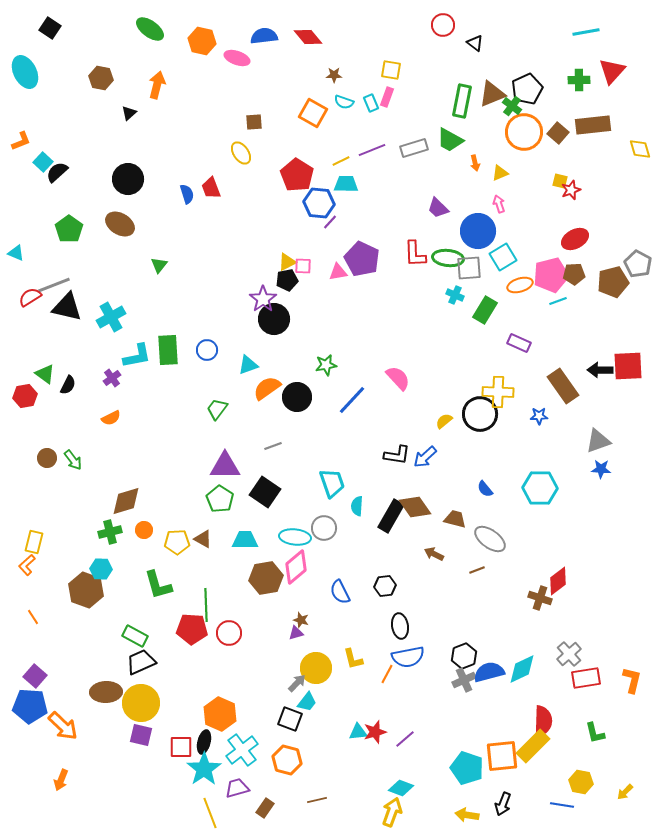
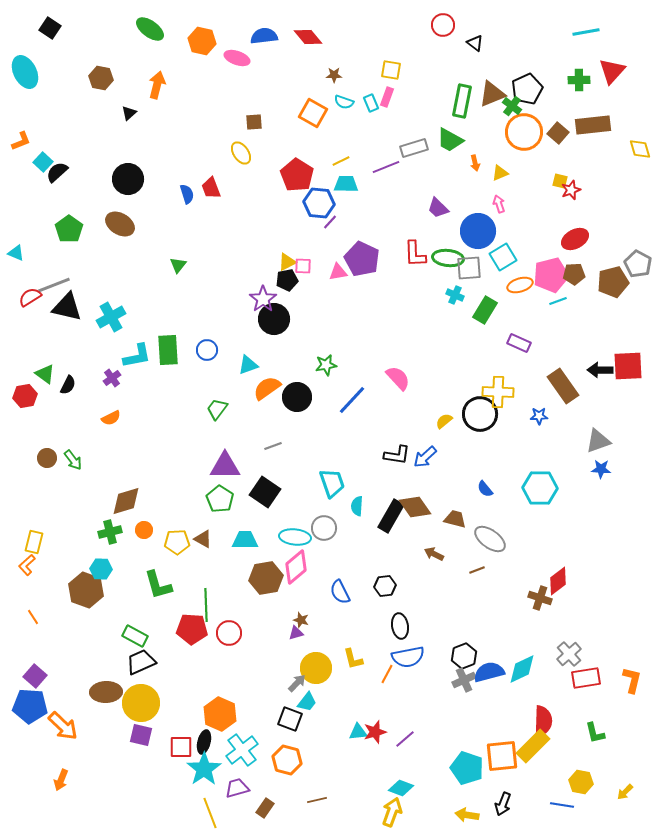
purple line at (372, 150): moved 14 px right, 17 px down
green triangle at (159, 265): moved 19 px right
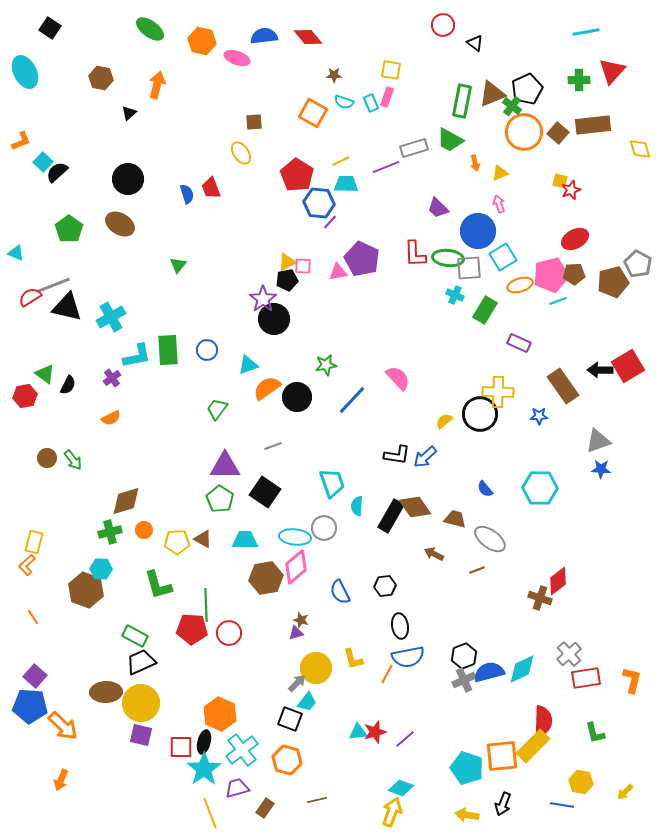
red square at (628, 366): rotated 28 degrees counterclockwise
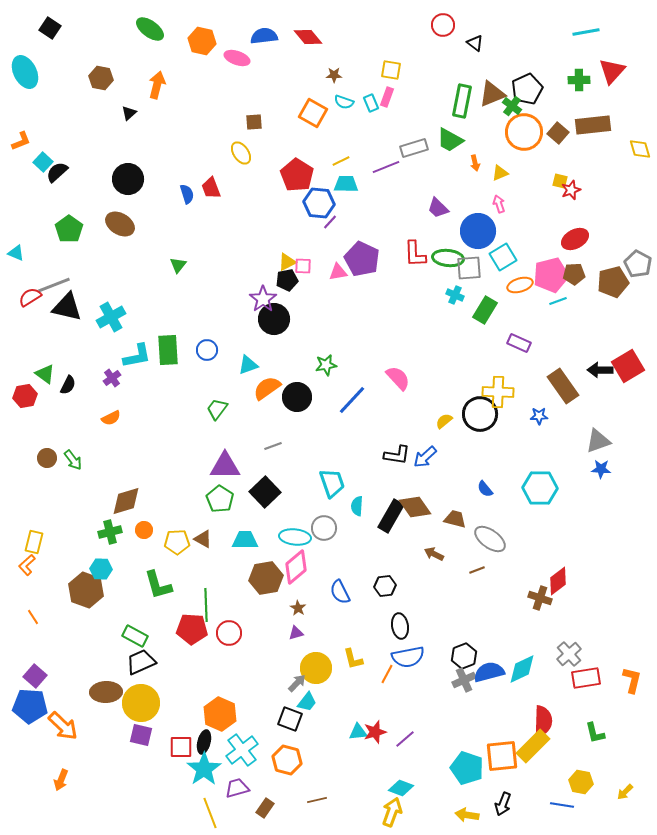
black square at (265, 492): rotated 12 degrees clockwise
brown star at (301, 620): moved 3 px left, 12 px up; rotated 14 degrees clockwise
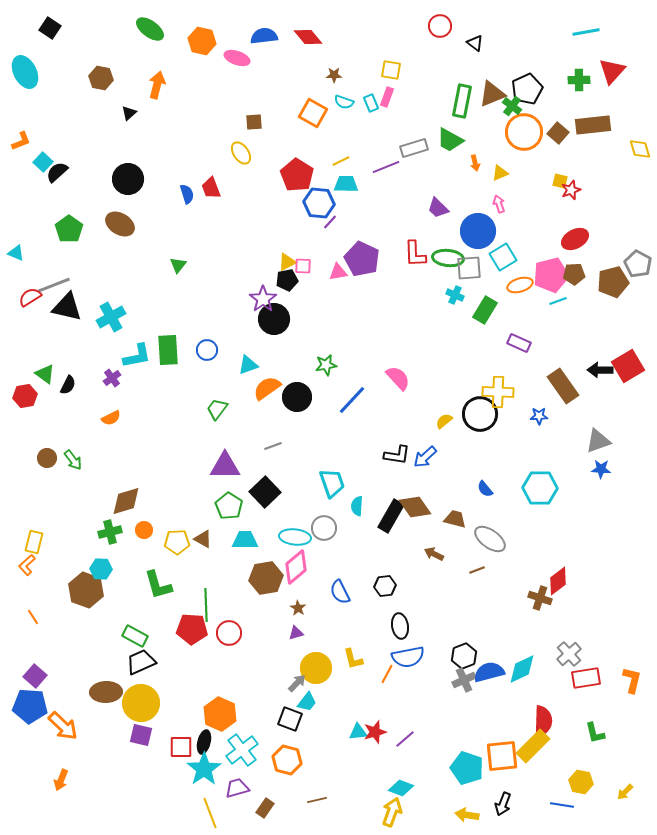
red circle at (443, 25): moved 3 px left, 1 px down
green pentagon at (220, 499): moved 9 px right, 7 px down
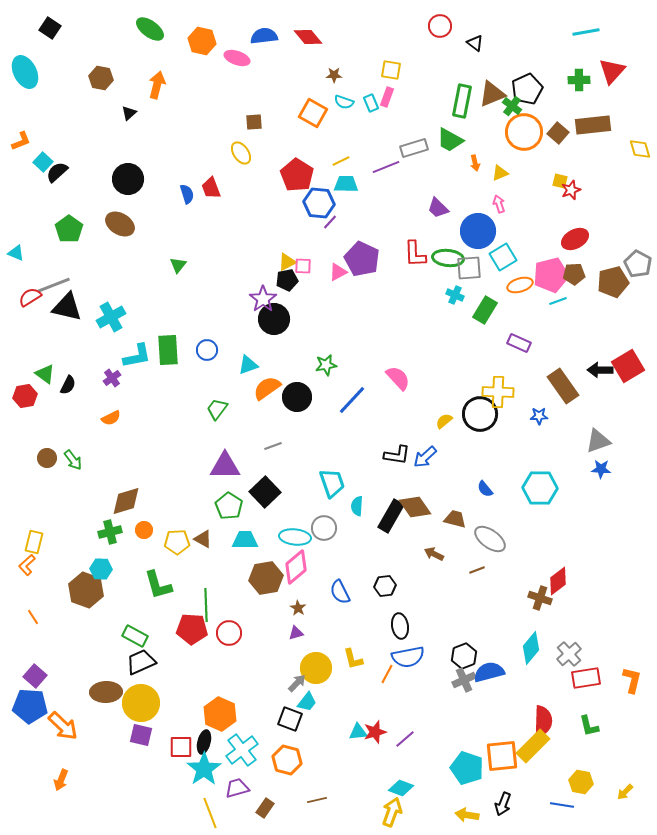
pink triangle at (338, 272): rotated 18 degrees counterclockwise
cyan diamond at (522, 669): moved 9 px right, 21 px up; rotated 24 degrees counterclockwise
green L-shape at (595, 733): moved 6 px left, 7 px up
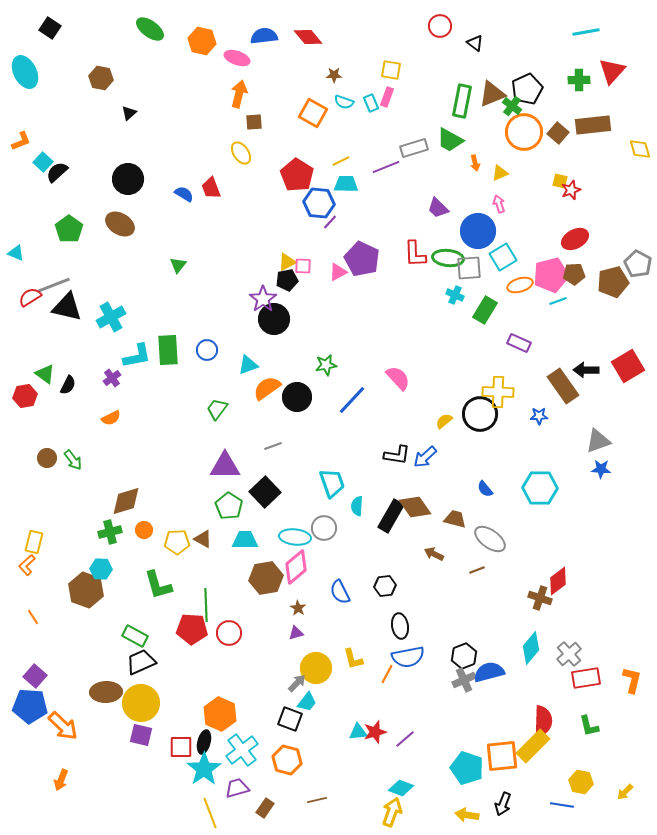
orange arrow at (157, 85): moved 82 px right, 9 px down
blue semicircle at (187, 194): moved 3 px left; rotated 42 degrees counterclockwise
black arrow at (600, 370): moved 14 px left
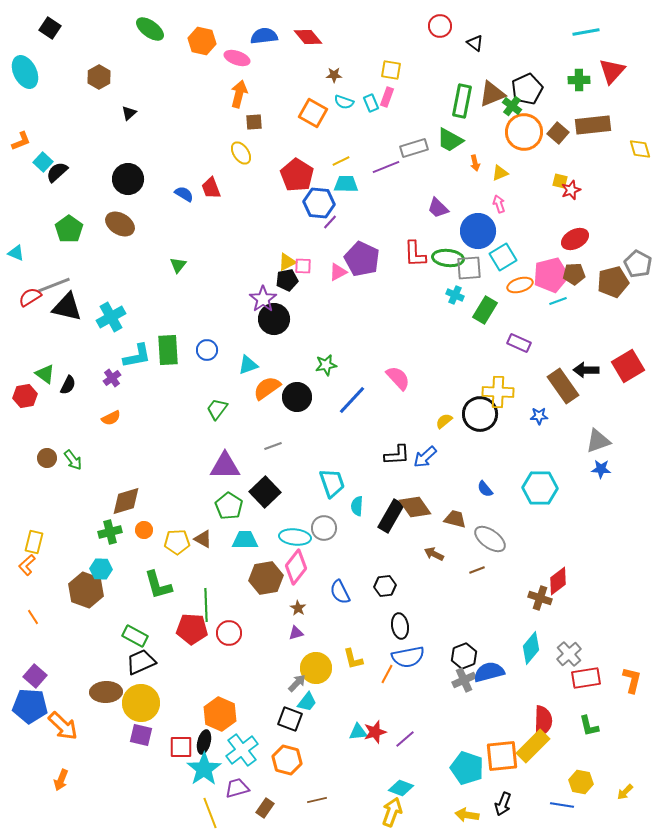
brown hexagon at (101, 78): moved 2 px left, 1 px up; rotated 20 degrees clockwise
black L-shape at (397, 455): rotated 12 degrees counterclockwise
pink diamond at (296, 567): rotated 12 degrees counterclockwise
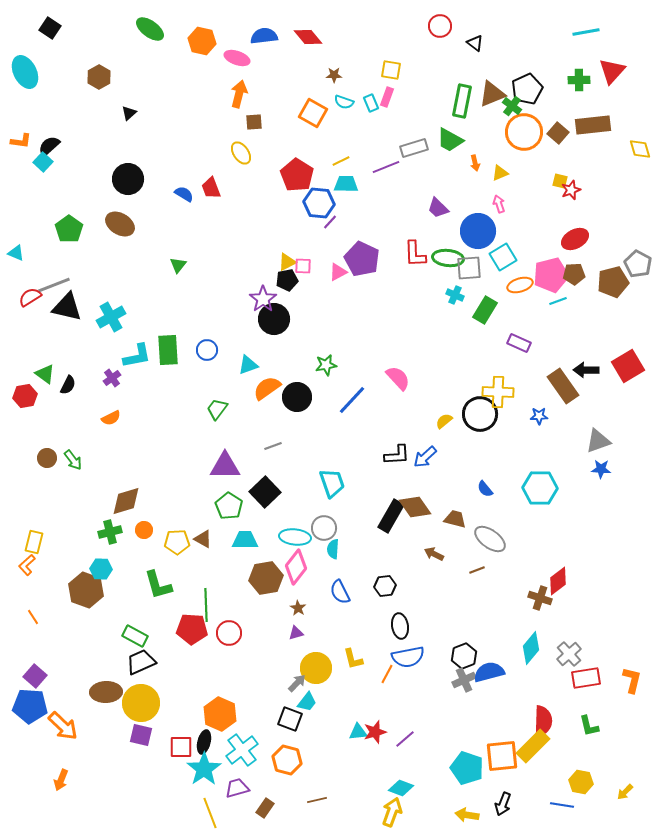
orange L-shape at (21, 141): rotated 30 degrees clockwise
black semicircle at (57, 172): moved 8 px left, 26 px up
cyan semicircle at (357, 506): moved 24 px left, 43 px down
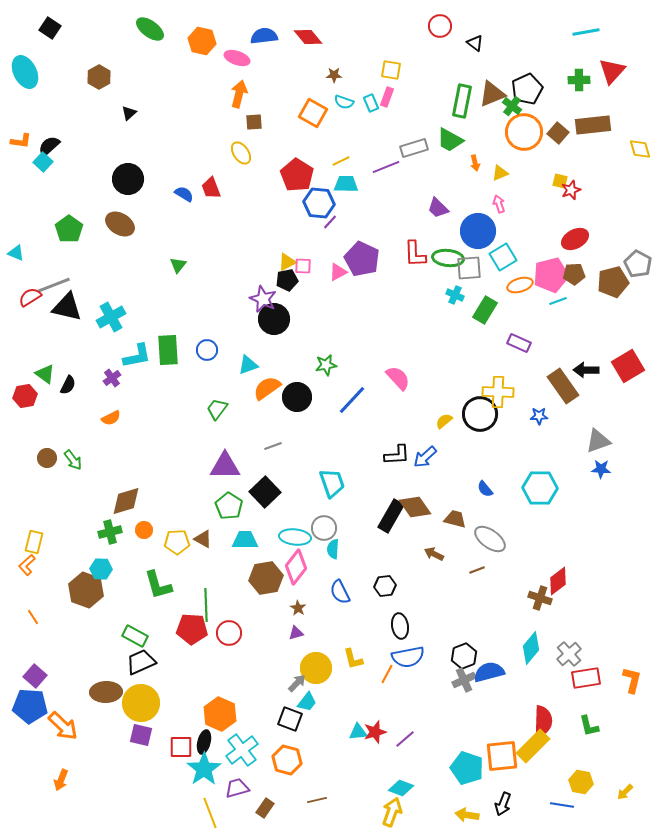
purple star at (263, 299): rotated 12 degrees counterclockwise
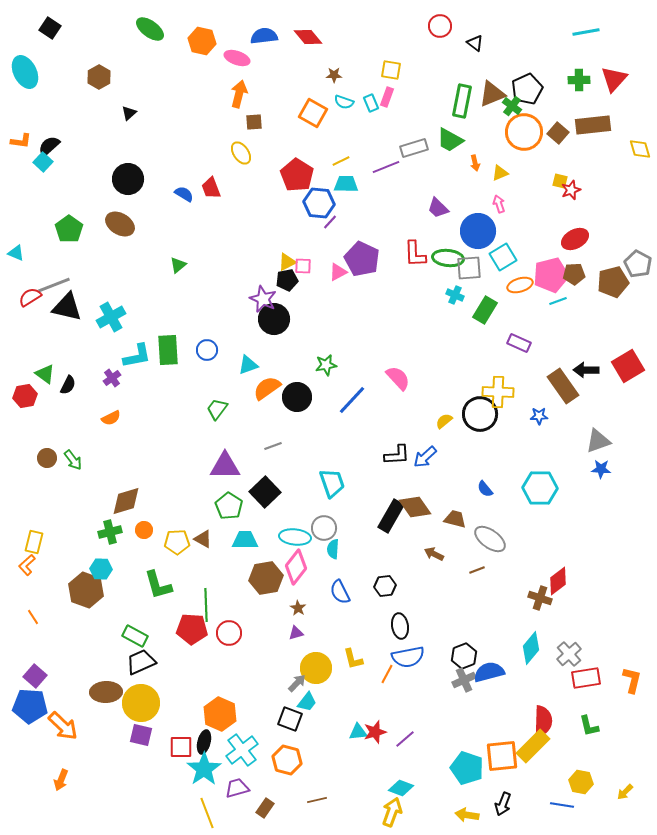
red triangle at (612, 71): moved 2 px right, 8 px down
green triangle at (178, 265): rotated 12 degrees clockwise
yellow line at (210, 813): moved 3 px left
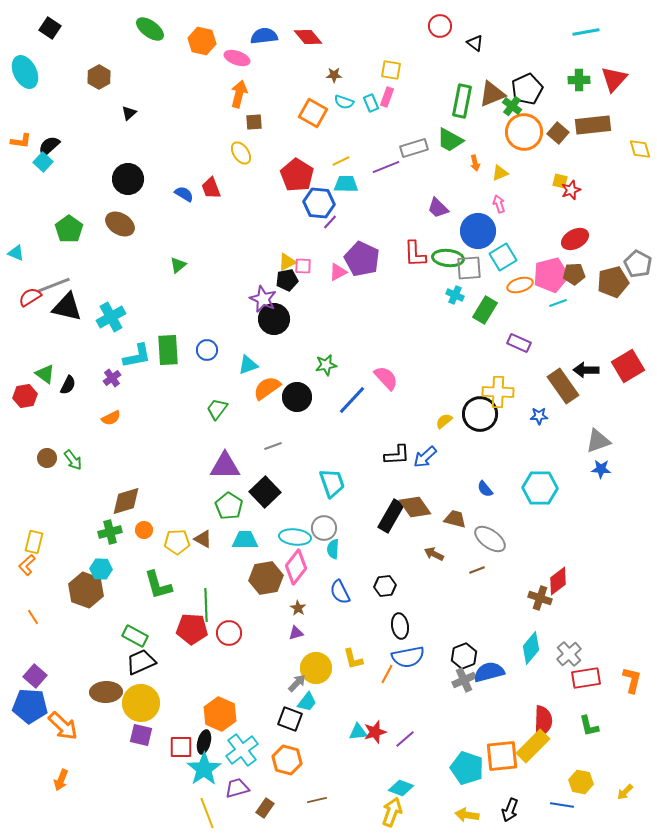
cyan line at (558, 301): moved 2 px down
pink semicircle at (398, 378): moved 12 px left
black arrow at (503, 804): moved 7 px right, 6 px down
